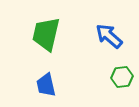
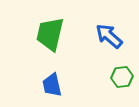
green trapezoid: moved 4 px right
blue trapezoid: moved 6 px right
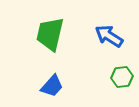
blue arrow: rotated 8 degrees counterclockwise
blue trapezoid: moved 1 px down; rotated 125 degrees counterclockwise
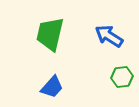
blue trapezoid: moved 1 px down
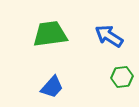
green trapezoid: rotated 69 degrees clockwise
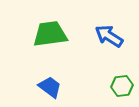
green hexagon: moved 9 px down
blue trapezoid: moved 2 px left; rotated 95 degrees counterclockwise
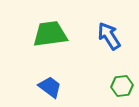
blue arrow: rotated 24 degrees clockwise
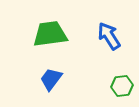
blue trapezoid: moved 1 px right, 8 px up; rotated 90 degrees counterclockwise
